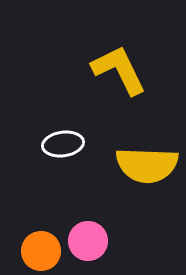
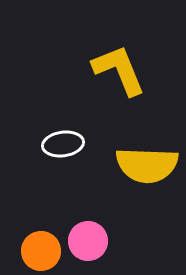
yellow L-shape: rotated 4 degrees clockwise
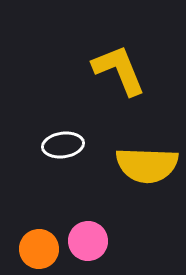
white ellipse: moved 1 px down
orange circle: moved 2 px left, 2 px up
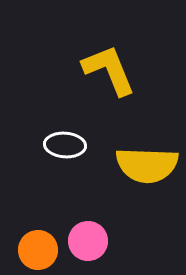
yellow L-shape: moved 10 px left
white ellipse: moved 2 px right; rotated 12 degrees clockwise
orange circle: moved 1 px left, 1 px down
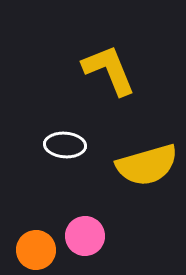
yellow semicircle: rotated 18 degrees counterclockwise
pink circle: moved 3 px left, 5 px up
orange circle: moved 2 px left
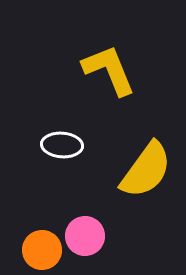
white ellipse: moved 3 px left
yellow semicircle: moved 1 px left, 5 px down; rotated 38 degrees counterclockwise
orange circle: moved 6 px right
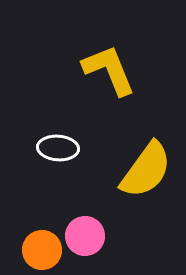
white ellipse: moved 4 px left, 3 px down
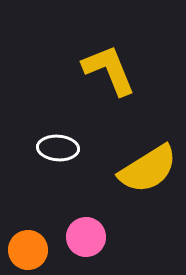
yellow semicircle: moved 2 px right, 1 px up; rotated 22 degrees clockwise
pink circle: moved 1 px right, 1 px down
orange circle: moved 14 px left
